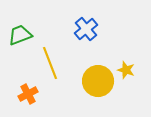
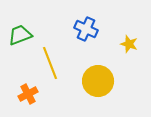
blue cross: rotated 25 degrees counterclockwise
yellow star: moved 3 px right, 26 px up
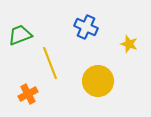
blue cross: moved 2 px up
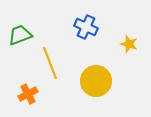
yellow circle: moved 2 px left
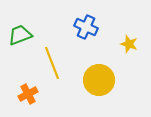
yellow line: moved 2 px right
yellow circle: moved 3 px right, 1 px up
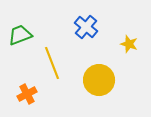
blue cross: rotated 15 degrees clockwise
orange cross: moved 1 px left
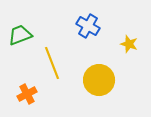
blue cross: moved 2 px right, 1 px up; rotated 10 degrees counterclockwise
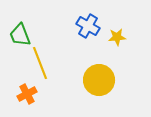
green trapezoid: rotated 90 degrees counterclockwise
yellow star: moved 12 px left, 7 px up; rotated 24 degrees counterclockwise
yellow line: moved 12 px left
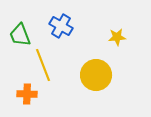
blue cross: moved 27 px left
yellow line: moved 3 px right, 2 px down
yellow circle: moved 3 px left, 5 px up
orange cross: rotated 30 degrees clockwise
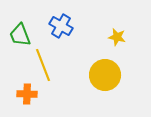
yellow star: rotated 18 degrees clockwise
yellow circle: moved 9 px right
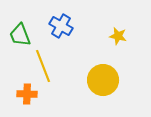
yellow star: moved 1 px right, 1 px up
yellow line: moved 1 px down
yellow circle: moved 2 px left, 5 px down
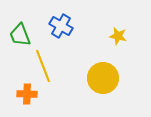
yellow circle: moved 2 px up
